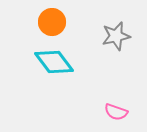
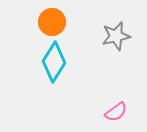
cyan diamond: rotated 69 degrees clockwise
pink semicircle: rotated 55 degrees counterclockwise
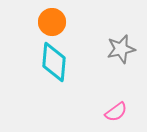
gray star: moved 5 px right, 13 px down
cyan diamond: rotated 27 degrees counterclockwise
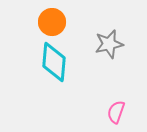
gray star: moved 12 px left, 5 px up
pink semicircle: rotated 145 degrees clockwise
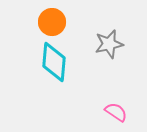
pink semicircle: rotated 105 degrees clockwise
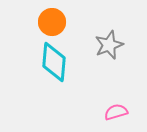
gray star: moved 1 px down; rotated 8 degrees counterclockwise
pink semicircle: rotated 50 degrees counterclockwise
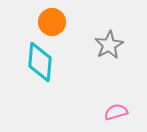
gray star: rotated 8 degrees counterclockwise
cyan diamond: moved 14 px left
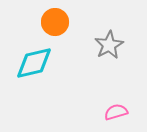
orange circle: moved 3 px right
cyan diamond: moved 6 px left, 1 px down; rotated 72 degrees clockwise
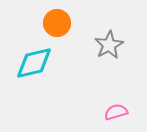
orange circle: moved 2 px right, 1 px down
